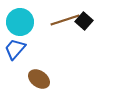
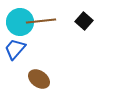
brown line: moved 24 px left, 1 px down; rotated 12 degrees clockwise
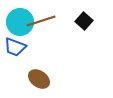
brown line: rotated 12 degrees counterclockwise
blue trapezoid: moved 2 px up; rotated 110 degrees counterclockwise
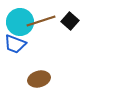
black square: moved 14 px left
blue trapezoid: moved 3 px up
brown ellipse: rotated 50 degrees counterclockwise
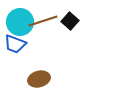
brown line: moved 2 px right
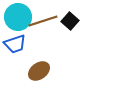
cyan circle: moved 2 px left, 5 px up
blue trapezoid: rotated 40 degrees counterclockwise
brown ellipse: moved 8 px up; rotated 20 degrees counterclockwise
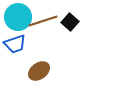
black square: moved 1 px down
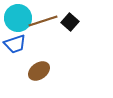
cyan circle: moved 1 px down
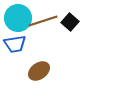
blue trapezoid: rotated 10 degrees clockwise
